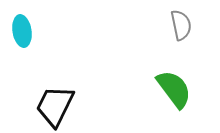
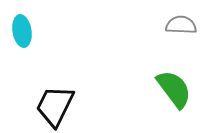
gray semicircle: rotated 76 degrees counterclockwise
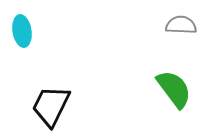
black trapezoid: moved 4 px left
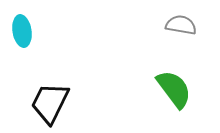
gray semicircle: rotated 8 degrees clockwise
black trapezoid: moved 1 px left, 3 px up
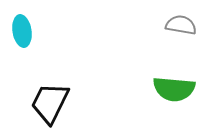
green semicircle: rotated 132 degrees clockwise
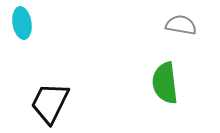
cyan ellipse: moved 8 px up
green semicircle: moved 9 px left, 6 px up; rotated 78 degrees clockwise
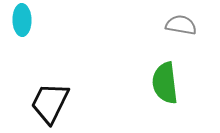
cyan ellipse: moved 3 px up; rotated 8 degrees clockwise
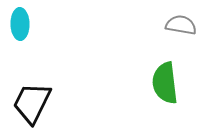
cyan ellipse: moved 2 px left, 4 px down
black trapezoid: moved 18 px left
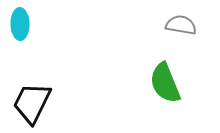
green semicircle: rotated 15 degrees counterclockwise
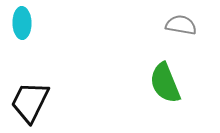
cyan ellipse: moved 2 px right, 1 px up
black trapezoid: moved 2 px left, 1 px up
